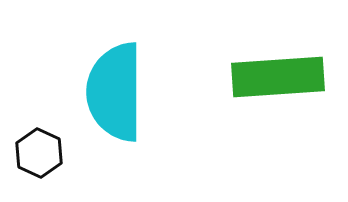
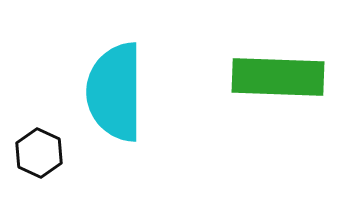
green rectangle: rotated 6 degrees clockwise
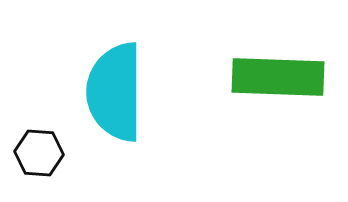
black hexagon: rotated 21 degrees counterclockwise
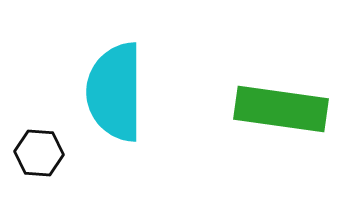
green rectangle: moved 3 px right, 32 px down; rotated 6 degrees clockwise
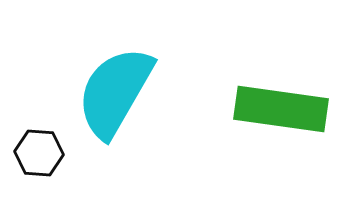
cyan semicircle: rotated 30 degrees clockwise
